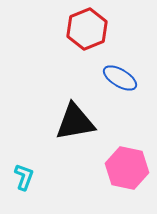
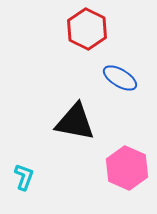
red hexagon: rotated 12 degrees counterclockwise
black triangle: rotated 21 degrees clockwise
pink hexagon: rotated 12 degrees clockwise
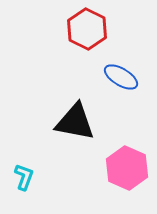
blue ellipse: moved 1 px right, 1 px up
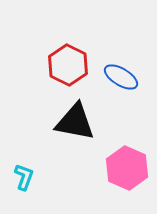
red hexagon: moved 19 px left, 36 px down
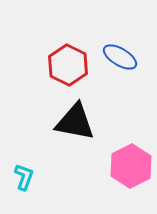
blue ellipse: moved 1 px left, 20 px up
pink hexagon: moved 4 px right, 2 px up; rotated 9 degrees clockwise
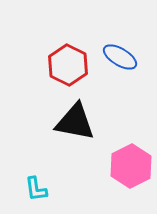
cyan L-shape: moved 12 px right, 12 px down; rotated 152 degrees clockwise
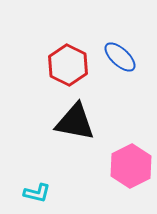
blue ellipse: rotated 12 degrees clockwise
cyan L-shape: moved 1 px right, 4 px down; rotated 68 degrees counterclockwise
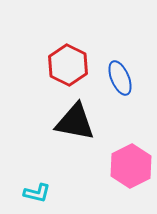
blue ellipse: moved 21 px down; rotated 24 degrees clockwise
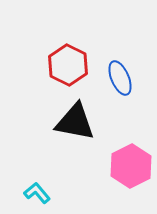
cyan L-shape: rotated 144 degrees counterclockwise
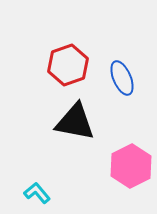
red hexagon: rotated 15 degrees clockwise
blue ellipse: moved 2 px right
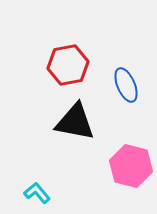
red hexagon: rotated 9 degrees clockwise
blue ellipse: moved 4 px right, 7 px down
pink hexagon: rotated 18 degrees counterclockwise
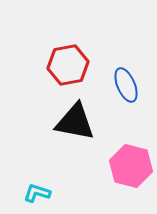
cyan L-shape: rotated 32 degrees counterclockwise
